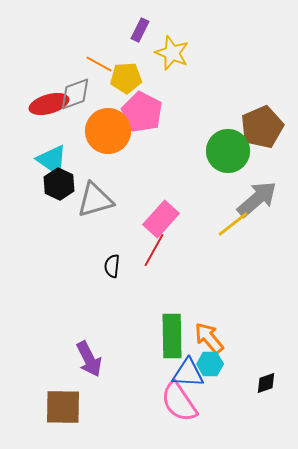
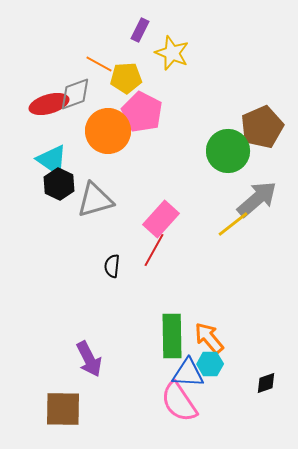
brown square: moved 2 px down
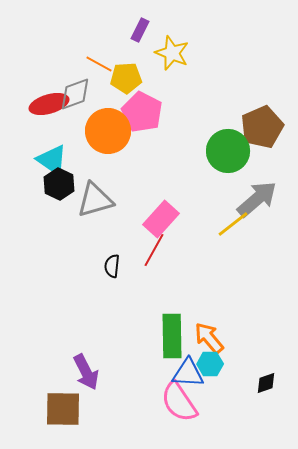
purple arrow: moved 3 px left, 13 px down
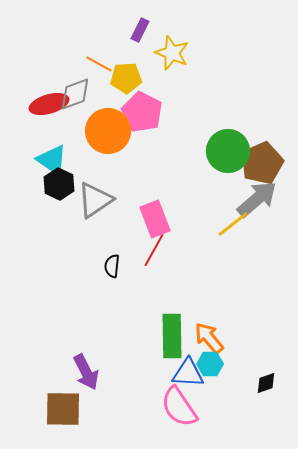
brown pentagon: moved 36 px down
gray triangle: rotated 18 degrees counterclockwise
pink rectangle: moved 6 px left; rotated 63 degrees counterclockwise
pink semicircle: moved 5 px down
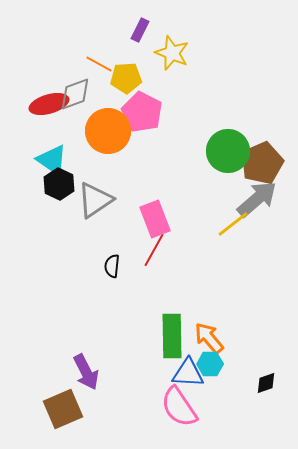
brown square: rotated 24 degrees counterclockwise
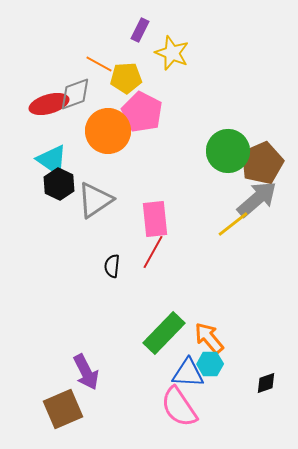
pink rectangle: rotated 15 degrees clockwise
red line: moved 1 px left, 2 px down
green rectangle: moved 8 px left, 3 px up; rotated 45 degrees clockwise
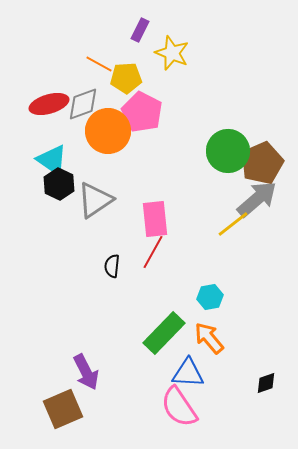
gray diamond: moved 8 px right, 10 px down
cyan hexagon: moved 67 px up; rotated 10 degrees counterclockwise
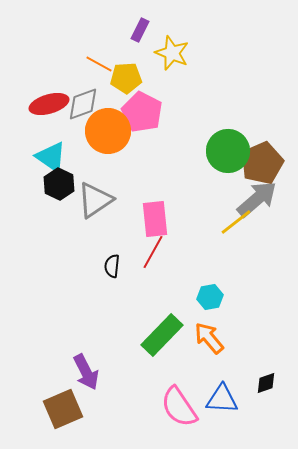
cyan triangle: moved 1 px left, 3 px up
yellow line: moved 3 px right, 2 px up
green rectangle: moved 2 px left, 2 px down
blue triangle: moved 34 px right, 26 px down
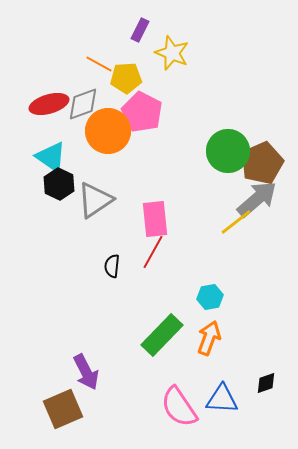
orange arrow: rotated 60 degrees clockwise
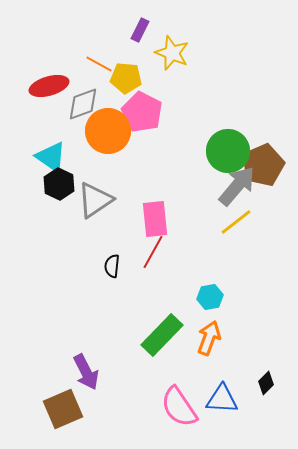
yellow pentagon: rotated 8 degrees clockwise
red ellipse: moved 18 px up
brown pentagon: moved 1 px right, 2 px down
gray arrow: moved 20 px left, 13 px up; rotated 9 degrees counterclockwise
black diamond: rotated 25 degrees counterclockwise
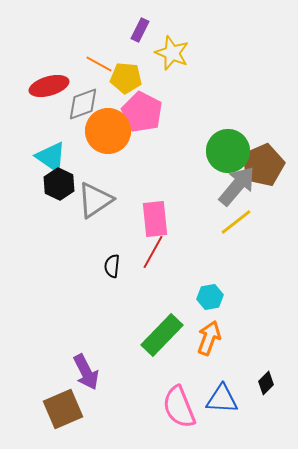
pink semicircle: rotated 12 degrees clockwise
